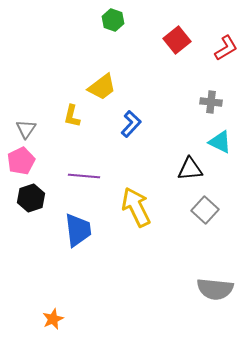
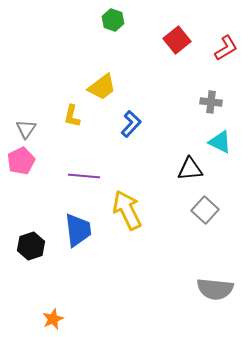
black hexagon: moved 48 px down
yellow arrow: moved 9 px left, 3 px down
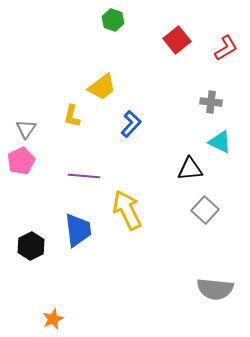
black hexagon: rotated 8 degrees counterclockwise
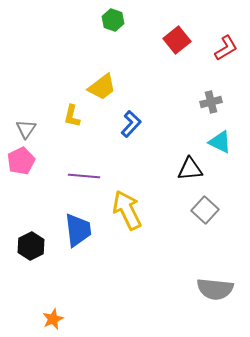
gray cross: rotated 20 degrees counterclockwise
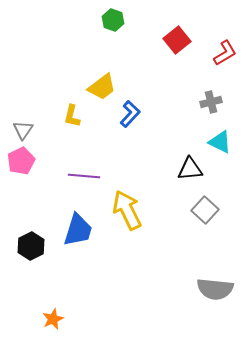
red L-shape: moved 1 px left, 5 px down
blue L-shape: moved 1 px left, 10 px up
gray triangle: moved 3 px left, 1 px down
blue trapezoid: rotated 24 degrees clockwise
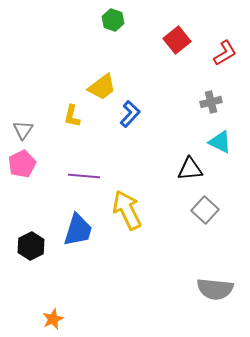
pink pentagon: moved 1 px right, 3 px down
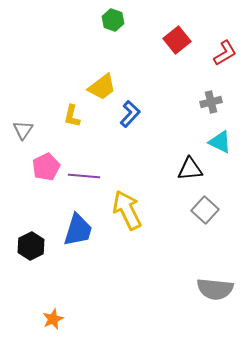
pink pentagon: moved 24 px right, 3 px down
